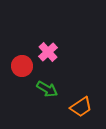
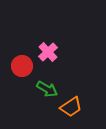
orange trapezoid: moved 10 px left
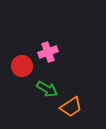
pink cross: rotated 24 degrees clockwise
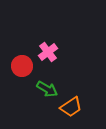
pink cross: rotated 18 degrees counterclockwise
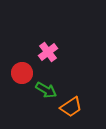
red circle: moved 7 px down
green arrow: moved 1 px left, 1 px down
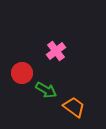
pink cross: moved 8 px right, 1 px up
orange trapezoid: moved 3 px right; rotated 110 degrees counterclockwise
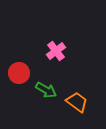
red circle: moved 3 px left
orange trapezoid: moved 3 px right, 5 px up
